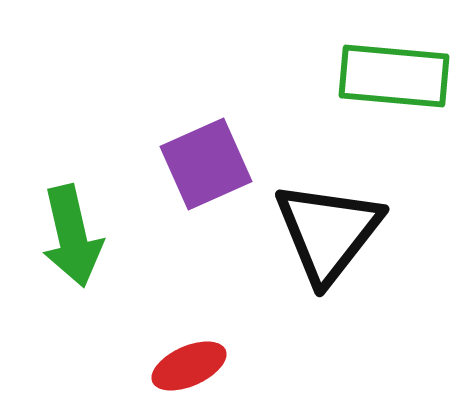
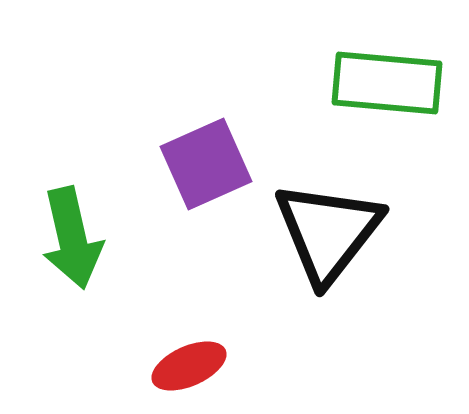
green rectangle: moved 7 px left, 7 px down
green arrow: moved 2 px down
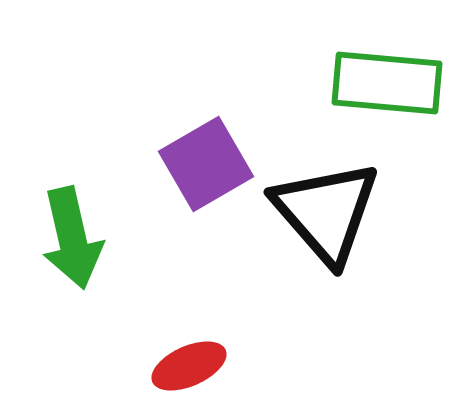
purple square: rotated 6 degrees counterclockwise
black triangle: moved 2 px left, 20 px up; rotated 19 degrees counterclockwise
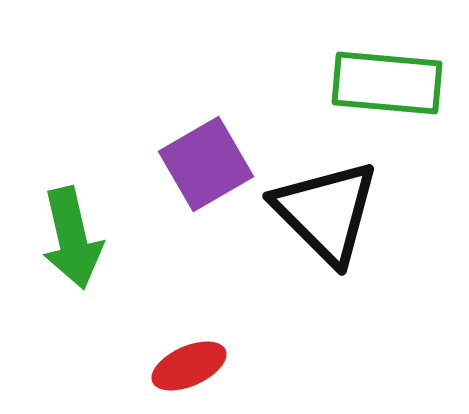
black triangle: rotated 4 degrees counterclockwise
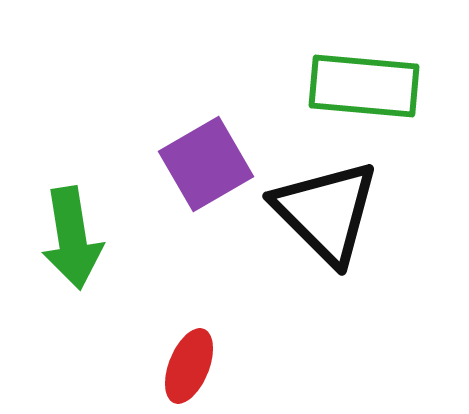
green rectangle: moved 23 px left, 3 px down
green arrow: rotated 4 degrees clockwise
red ellipse: rotated 44 degrees counterclockwise
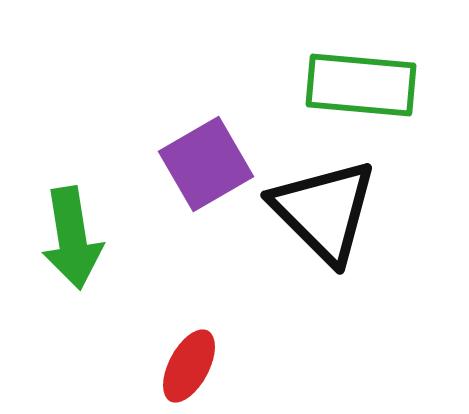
green rectangle: moved 3 px left, 1 px up
black triangle: moved 2 px left, 1 px up
red ellipse: rotated 6 degrees clockwise
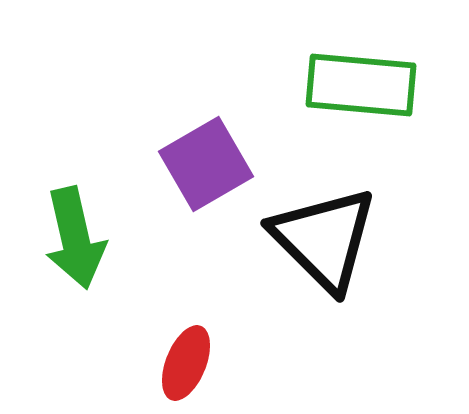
black triangle: moved 28 px down
green arrow: moved 3 px right; rotated 4 degrees counterclockwise
red ellipse: moved 3 px left, 3 px up; rotated 6 degrees counterclockwise
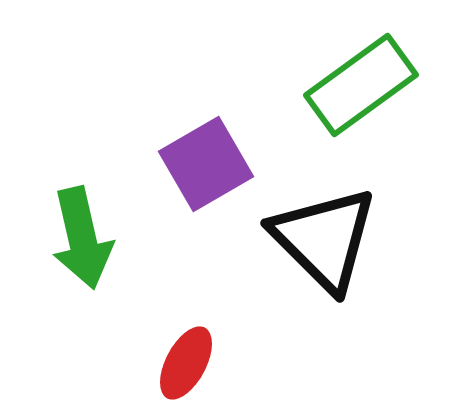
green rectangle: rotated 41 degrees counterclockwise
green arrow: moved 7 px right
red ellipse: rotated 6 degrees clockwise
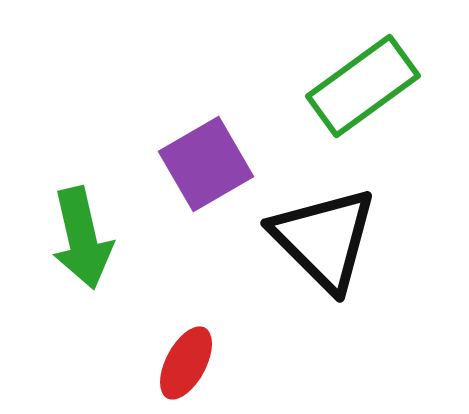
green rectangle: moved 2 px right, 1 px down
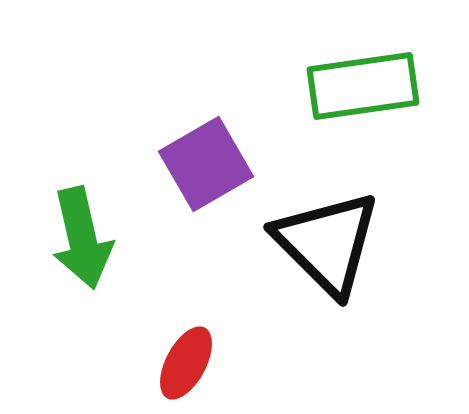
green rectangle: rotated 28 degrees clockwise
black triangle: moved 3 px right, 4 px down
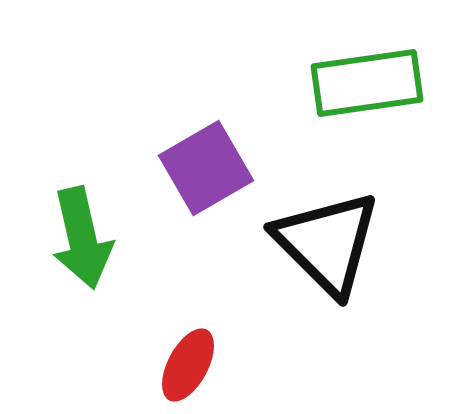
green rectangle: moved 4 px right, 3 px up
purple square: moved 4 px down
red ellipse: moved 2 px right, 2 px down
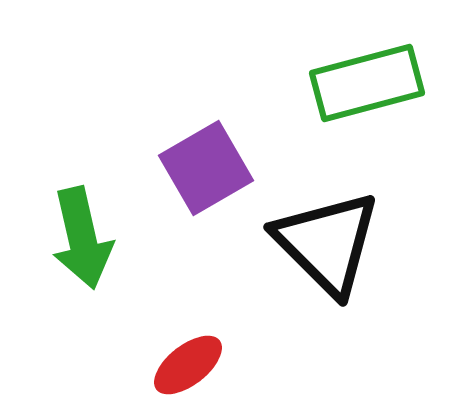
green rectangle: rotated 7 degrees counterclockwise
red ellipse: rotated 24 degrees clockwise
